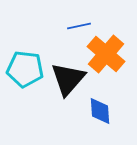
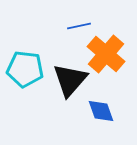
black triangle: moved 2 px right, 1 px down
blue diamond: moved 1 px right; rotated 16 degrees counterclockwise
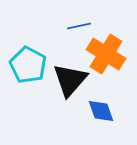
orange cross: rotated 9 degrees counterclockwise
cyan pentagon: moved 3 px right, 4 px up; rotated 21 degrees clockwise
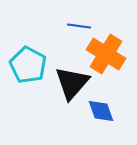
blue line: rotated 20 degrees clockwise
black triangle: moved 2 px right, 3 px down
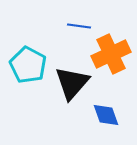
orange cross: moved 5 px right; rotated 33 degrees clockwise
blue diamond: moved 5 px right, 4 px down
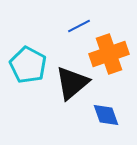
blue line: rotated 35 degrees counterclockwise
orange cross: moved 2 px left; rotated 6 degrees clockwise
black triangle: rotated 9 degrees clockwise
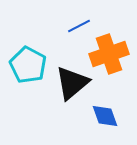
blue diamond: moved 1 px left, 1 px down
